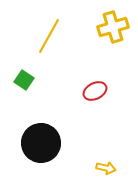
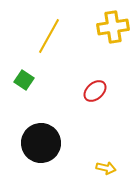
yellow cross: rotated 8 degrees clockwise
red ellipse: rotated 15 degrees counterclockwise
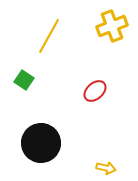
yellow cross: moved 1 px left, 1 px up; rotated 12 degrees counterclockwise
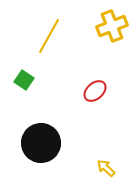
yellow arrow: rotated 150 degrees counterclockwise
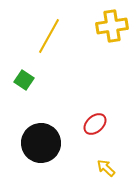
yellow cross: rotated 12 degrees clockwise
red ellipse: moved 33 px down
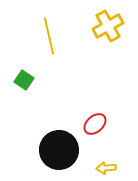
yellow cross: moved 4 px left; rotated 20 degrees counterclockwise
yellow line: rotated 42 degrees counterclockwise
black circle: moved 18 px right, 7 px down
yellow arrow: rotated 48 degrees counterclockwise
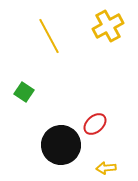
yellow line: rotated 15 degrees counterclockwise
green square: moved 12 px down
black circle: moved 2 px right, 5 px up
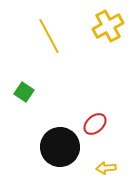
black circle: moved 1 px left, 2 px down
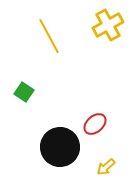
yellow cross: moved 1 px up
yellow arrow: moved 1 px up; rotated 36 degrees counterclockwise
